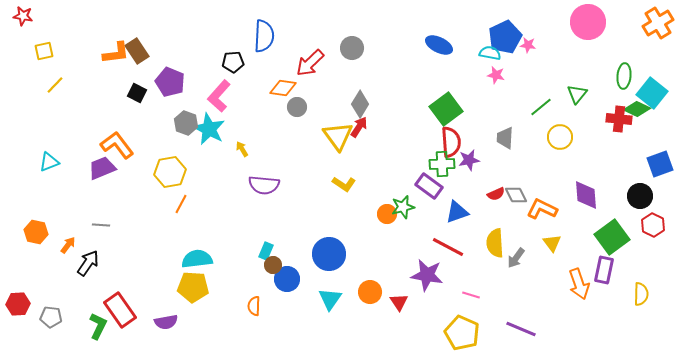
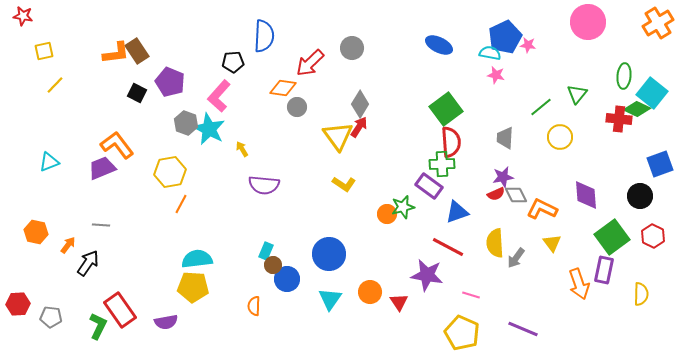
purple star at (469, 160): moved 34 px right, 17 px down
red hexagon at (653, 225): moved 11 px down
purple line at (521, 329): moved 2 px right
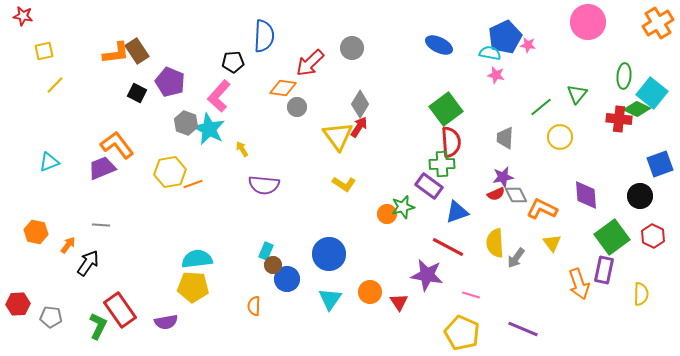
orange line at (181, 204): moved 12 px right, 20 px up; rotated 42 degrees clockwise
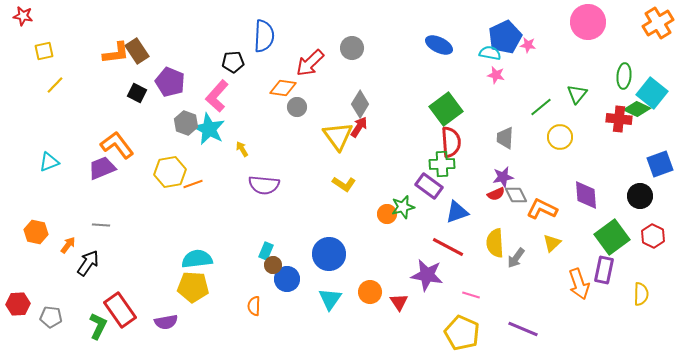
pink L-shape at (219, 96): moved 2 px left
yellow triangle at (552, 243): rotated 24 degrees clockwise
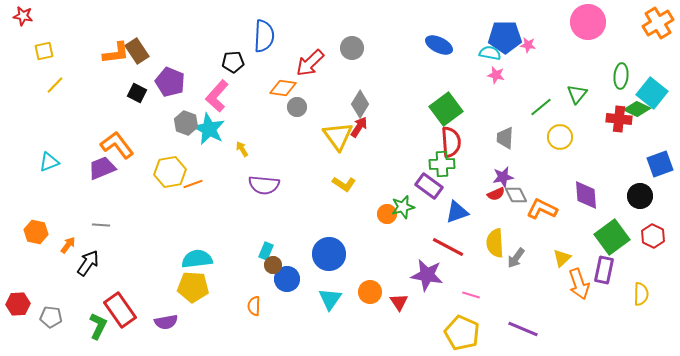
blue pentagon at (505, 37): rotated 24 degrees clockwise
green ellipse at (624, 76): moved 3 px left
yellow triangle at (552, 243): moved 10 px right, 15 px down
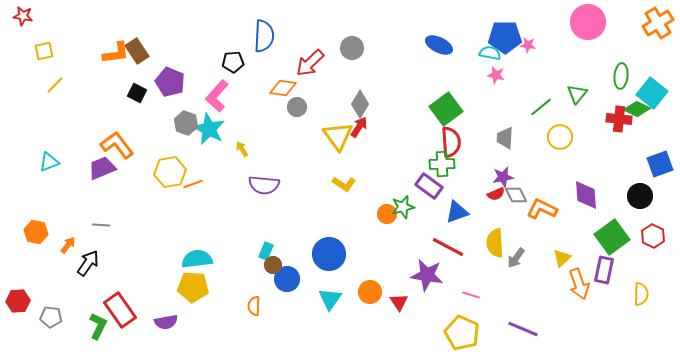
red hexagon at (18, 304): moved 3 px up
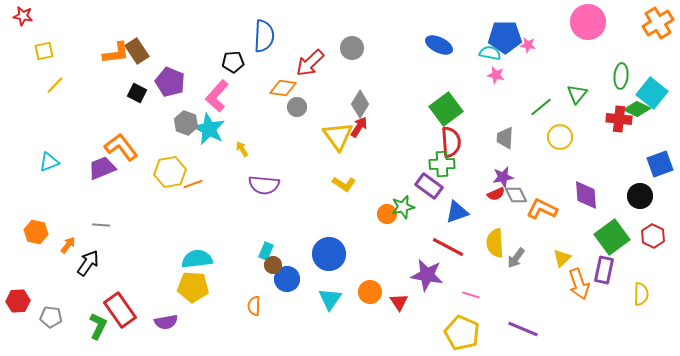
orange L-shape at (117, 145): moved 4 px right, 2 px down
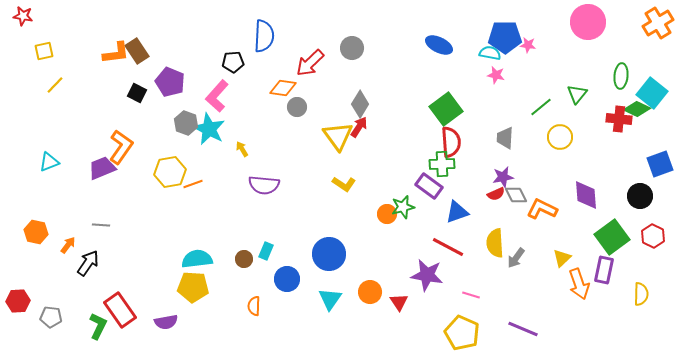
orange L-shape at (121, 147): rotated 72 degrees clockwise
brown circle at (273, 265): moved 29 px left, 6 px up
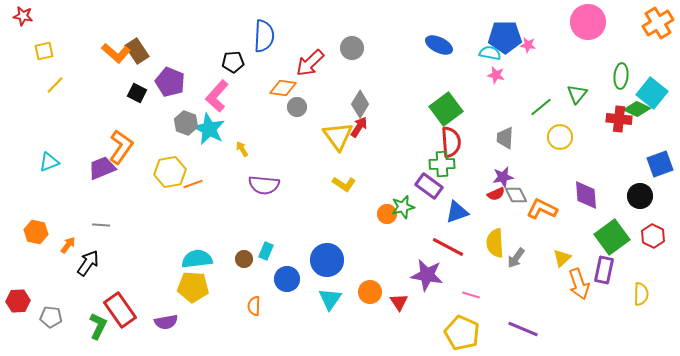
orange L-shape at (116, 53): rotated 48 degrees clockwise
blue circle at (329, 254): moved 2 px left, 6 px down
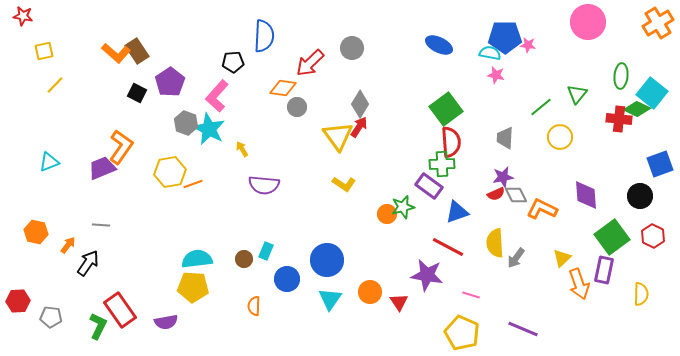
purple pentagon at (170, 82): rotated 16 degrees clockwise
